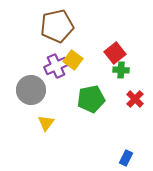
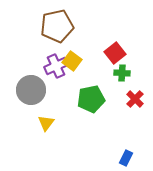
yellow square: moved 1 px left, 1 px down
green cross: moved 1 px right, 3 px down
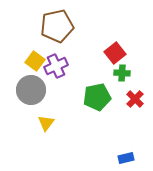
yellow square: moved 37 px left
green pentagon: moved 6 px right, 2 px up
blue rectangle: rotated 49 degrees clockwise
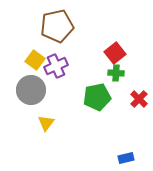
yellow square: moved 1 px up
green cross: moved 6 px left
red cross: moved 4 px right
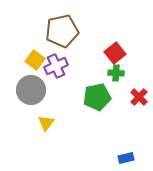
brown pentagon: moved 5 px right, 5 px down
red cross: moved 2 px up
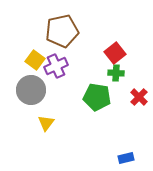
green pentagon: rotated 20 degrees clockwise
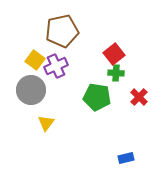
red square: moved 1 px left, 1 px down
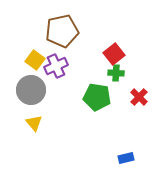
yellow triangle: moved 12 px left; rotated 18 degrees counterclockwise
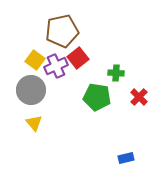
red square: moved 36 px left, 4 px down
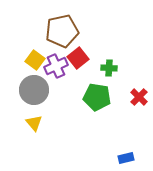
green cross: moved 7 px left, 5 px up
gray circle: moved 3 px right
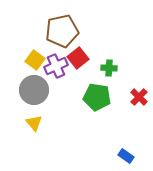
blue rectangle: moved 2 px up; rotated 49 degrees clockwise
